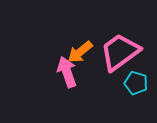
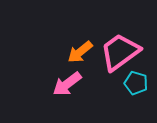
pink arrow: moved 12 px down; rotated 108 degrees counterclockwise
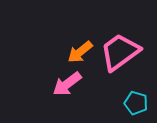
cyan pentagon: moved 20 px down
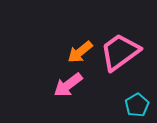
pink arrow: moved 1 px right, 1 px down
cyan pentagon: moved 1 px right, 2 px down; rotated 25 degrees clockwise
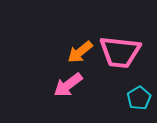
pink trapezoid: rotated 138 degrees counterclockwise
cyan pentagon: moved 2 px right, 7 px up
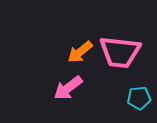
pink arrow: moved 3 px down
cyan pentagon: rotated 25 degrees clockwise
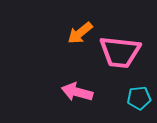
orange arrow: moved 19 px up
pink arrow: moved 9 px right, 4 px down; rotated 52 degrees clockwise
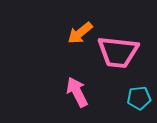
pink trapezoid: moved 2 px left
pink arrow: rotated 48 degrees clockwise
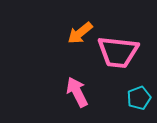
cyan pentagon: rotated 15 degrees counterclockwise
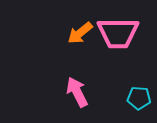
pink trapezoid: moved 19 px up; rotated 6 degrees counterclockwise
cyan pentagon: rotated 25 degrees clockwise
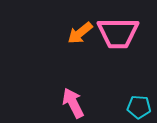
pink arrow: moved 4 px left, 11 px down
cyan pentagon: moved 9 px down
